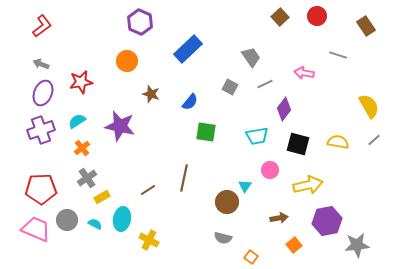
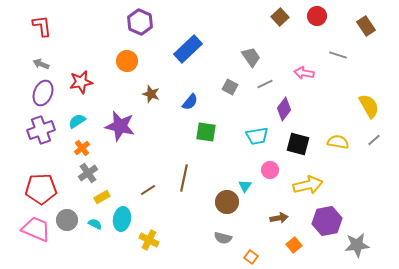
red L-shape at (42, 26): rotated 60 degrees counterclockwise
gray cross at (87, 178): moved 1 px right, 5 px up
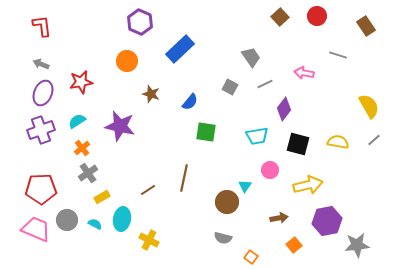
blue rectangle at (188, 49): moved 8 px left
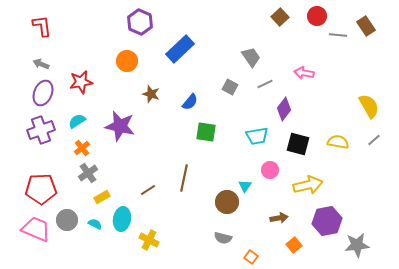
gray line at (338, 55): moved 20 px up; rotated 12 degrees counterclockwise
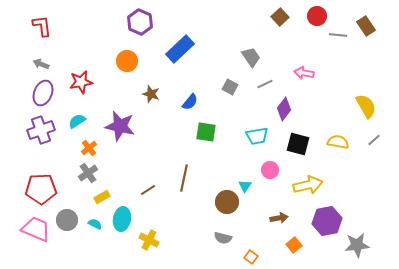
yellow semicircle at (369, 106): moved 3 px left
orange cross at (82, 148): moved 7 px right
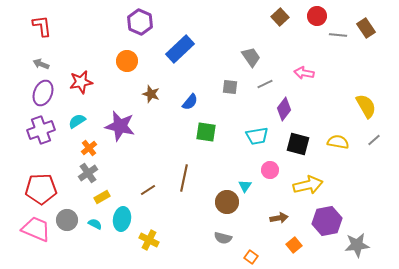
brown rectangle at (366, 26): moved 2 px down
gray square at (230, 87): rotated 21 degrees counterclockwise
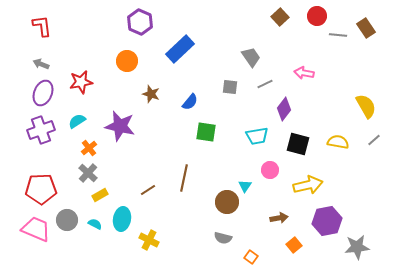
gray cross at (88, 173): rotated 12 degrees counterclockwise
yellow rectangle at (102, 197): moved 2 px left, 2 px up
gray star at (357, 245): moved 2 px down
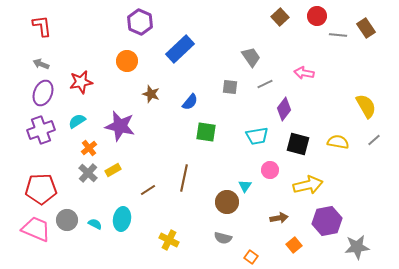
yellow rectangle at (100, 195): moved 13 px right, 25 px up
yellow cross at (149, 240): moved 20 px right
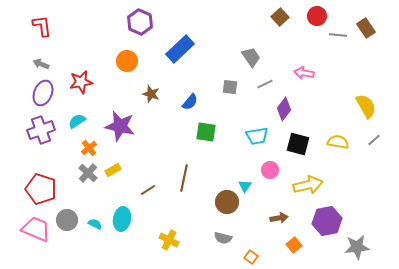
red pentagon at (41, 189): rotated 20 degrees clockwise
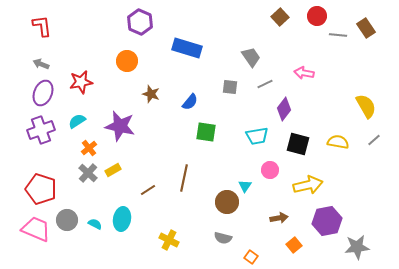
blue rectangle at (180, 49): moved 7 px right, 1 px up; rotated 60 degrees clockwise
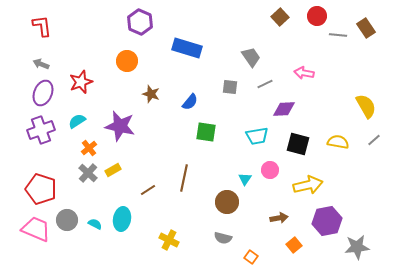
red star at (81, 82): rotated 10 degrees counterclockwise
purple diamond at (284, 109): rotated 50 degrees clockwise
cyan triangle at (245, 186): moved 7 px up
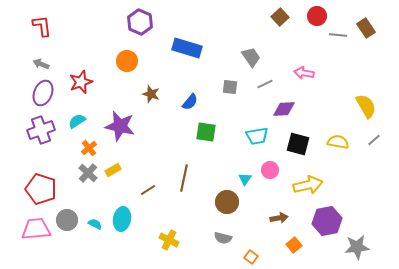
pink trapezoid at (36, 229): rotated 28 degrees counterclockwise
